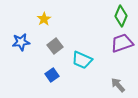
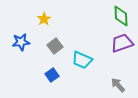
green diamond: rotated 25 degrees counterclockwise
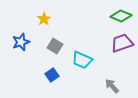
green diamond: rotated 65 degrees counterclockwise
blue star: rotated 12 degrees counterclockwise
gray square: rotated 21 degrees counterclockwise
gray arrow: moved 6 px left, 1 px down
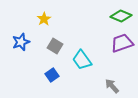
cyan trapezoid: rotated 30 degrees clockwise
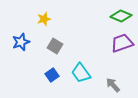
yellow star: rotated 16 degrees clockwise
cyan trapezoid: moved 1 px left, 13 px down
gray arrow: moved 1 px right, 1 px up
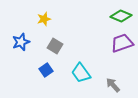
blue square: moved 6 px left, 5 px up
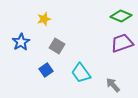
blue star: rotated 12 degrees counterclockwise
gray square: moved 2 px right
